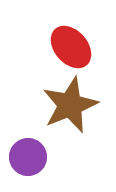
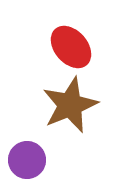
purple circle: moved 1 px left, 3 px down
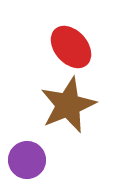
brown star: moved 2 px left
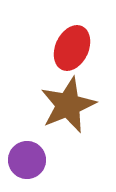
red ellipse: moved 1 px right, 1 px down; rotated 66 degrees clockwise
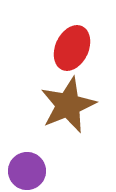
purple circle: moved 11 px down
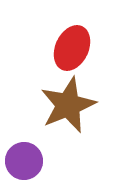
purple circle: moved 3 px left, 10 px up
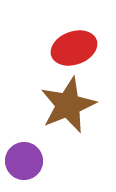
red ellipse: moved 2 px right; rotated 45 degrees clockwise
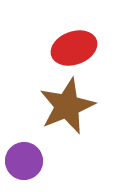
brown star: moved 1 px left, 1 px down
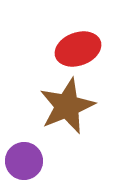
red ellipse: moved 4 px right, 1 px down
